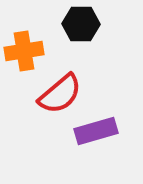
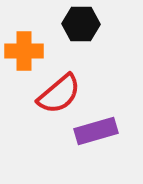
orange cross: rotated 9 degrees clockwise
red semicircle: moved 1 px left
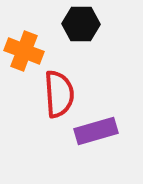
orange cross: rotated 21 degrees clockwise
red semicircle: rotated 54 degrees counterclockwise
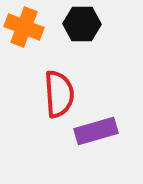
black hexagon: moved 1 px right
orange cross: moved 24 px up
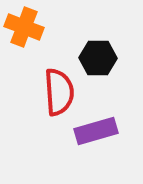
black hexagon: moved 16 px right, 34 px down
red semicircle: moved 2 px up
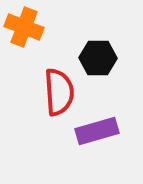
purple rectangle: moved 1 px right
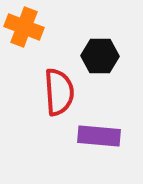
black hexagon: moved 2 px right, 2 px up
purple rectangle: moved 2 px right, 5 px down; rotated 21 degrees clockwise
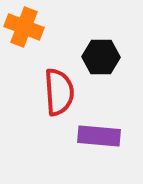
black hexagon: moved 1 px right, 1 px down
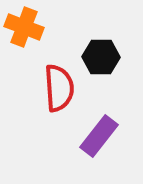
red semicircle: moved 4 px up
purple rectangle: rotated 57 degrees counterclockwise
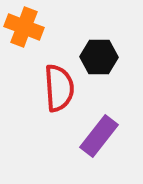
black hexagon: moved 2 px left
